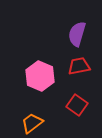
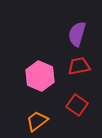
orange trapezoid: moved 5 px right, 2 px up
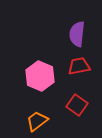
purple semicircle: rotated 10 degrees counterclockwise
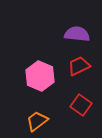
purple semicircle: rotated 90 degrees clockwise
red trapezoid: rotated 15 degrees counterclockwise
red square: moved 4 px right
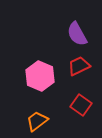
purple semicircle: rotated 125 degrees counterclockwise
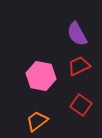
pink hexagon: moved 1 px right; rotated 12 degrees counterclockwise
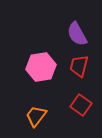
red trapezoid: rotated 50 degrees counterclockwise
pink hexagon: moved 9 px up; rotated 20 degrees counterclockwise
orange trapezoid: moved 1 px left, 5 px up; rotated 15 degrees counterclockwise
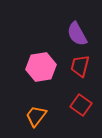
red trapezoid: moved 1 px right
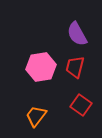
red trapezoid: moved 5 px left, 1 px down
